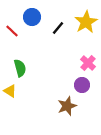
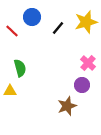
yellow star: rotated 15 degrees clockwise
yellow triangle: rotated 32 degrees counterclockwise
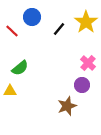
yellow star: rotated 20 degrees counterclockwise
black line: moved 1 px right, 1 px down
green semicircle: rotated 66 degrees clockwise
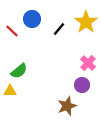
blue circle: moved 2 px down
green semicircle: moved 1 px left, 3 px down
